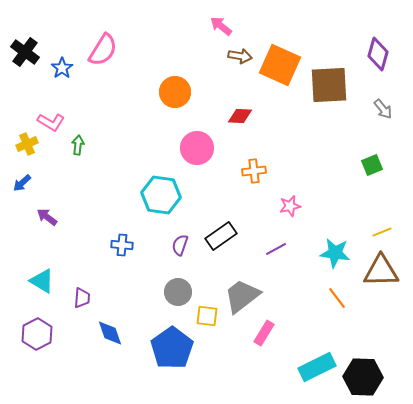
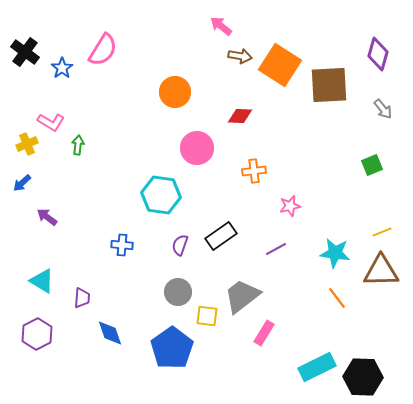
orange square: rotated 9 degrees clockwise
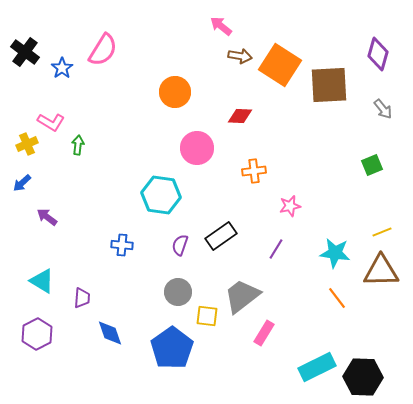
purple line: rotated 30 degrees counterclockwise
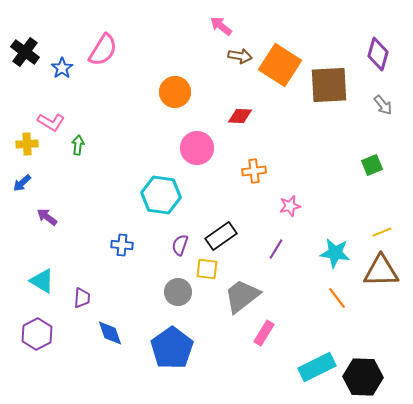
gray arrow: moved 4 px up
yellow cross: rotated 20 degrees clockwise
yellow square: moved 47 px up
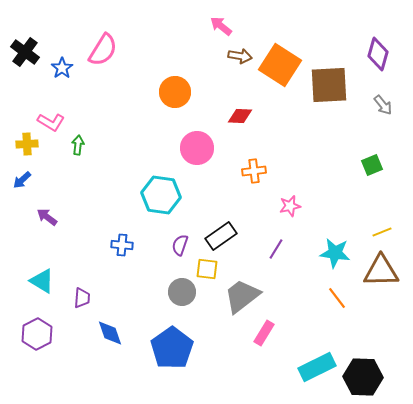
blue arrow: moved 3 px up
gray circle: moved 4 px right
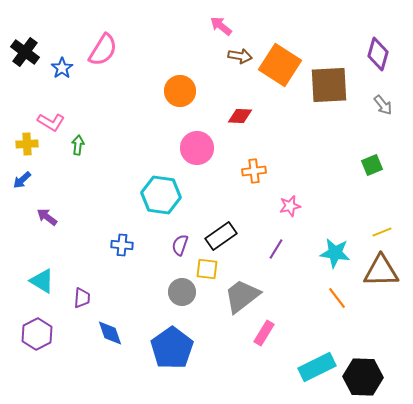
orange circle: moved 5 px right, 1 px up
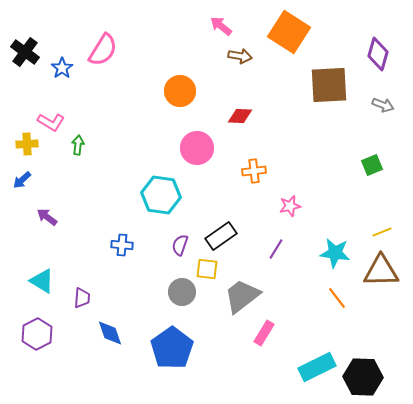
orange square: moved 9 px right, 33 px up
gray arrow: rotated 30 degrees counterclockwise
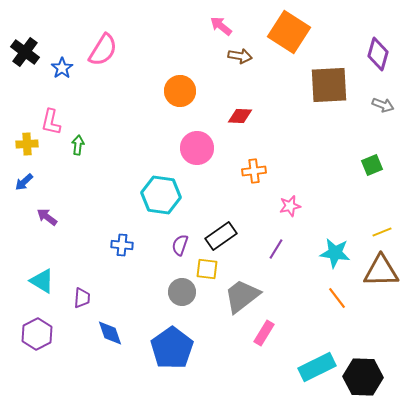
pink L-shape: rotated 72 degrees clockwise
blue arrow: moved 2 px right, 2 px down
